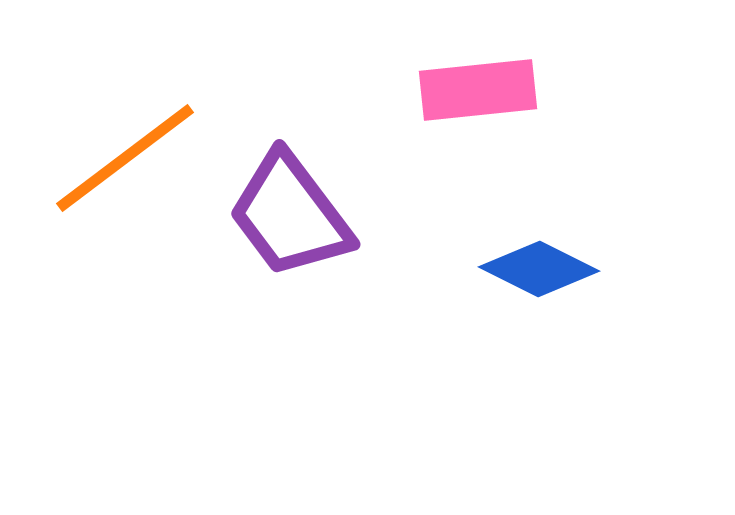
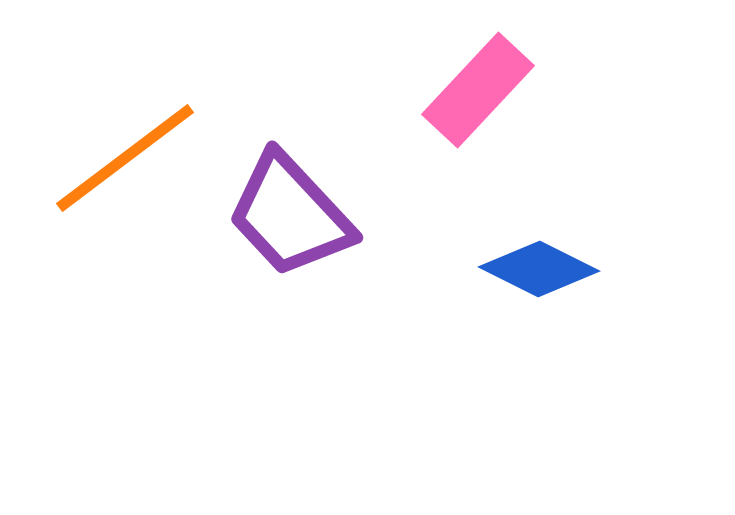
pink rectangle: rotated 41 degrees counterclockwise
purple trapezoid: rotated 6 degrees counterclockwise
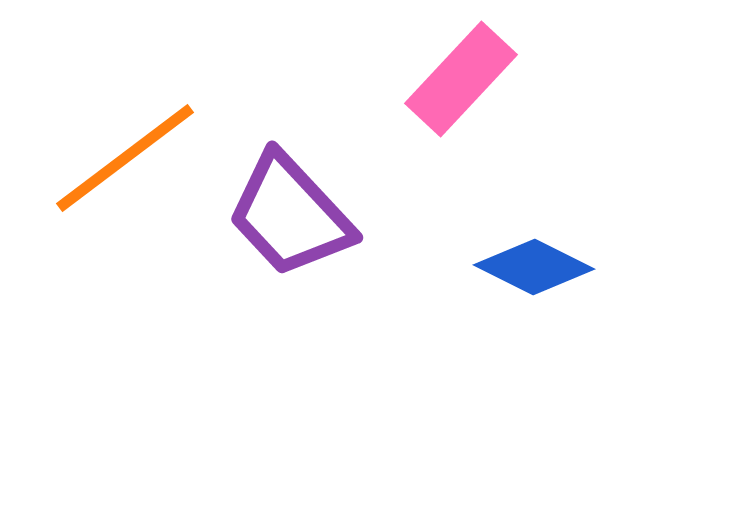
pink rectangle: moved 17 px left, 11 px up
blue diamond: moved 5 px left, 2 px up
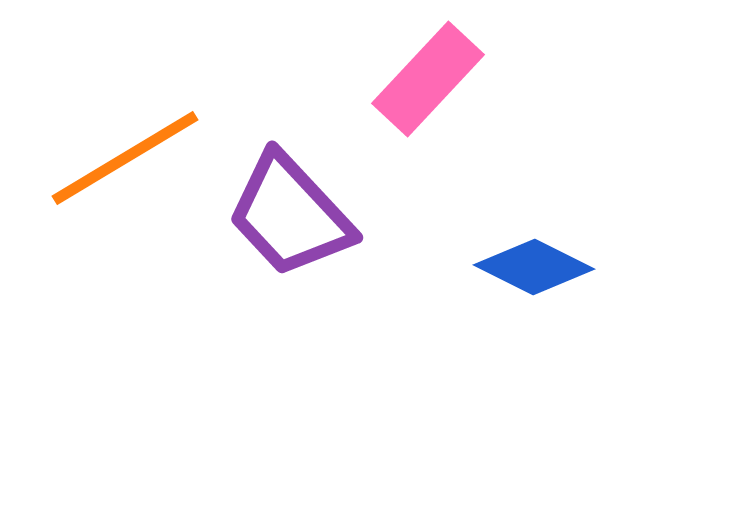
pink rectangle: moved 33 px left
orange line: rotated 6 degrees clockwise
